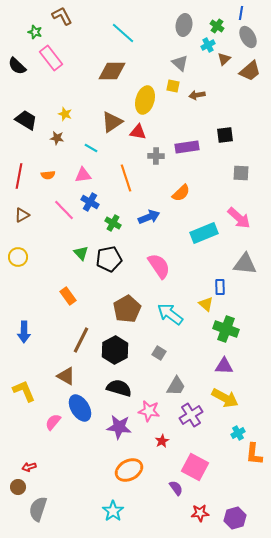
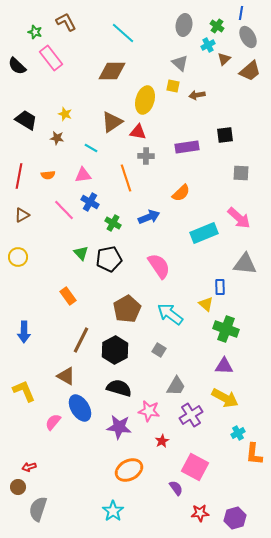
brown L-shape at (62, 16): moved 4 px right, 6 px down
gray cross at (156, 156): moved 10 px left
gray square at (159, 353): moved 3 px up
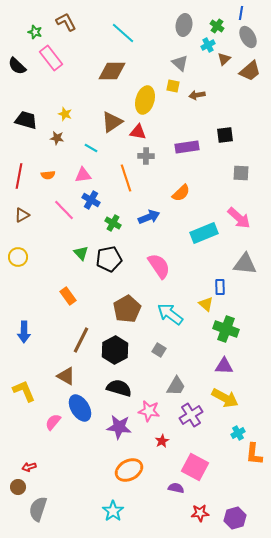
black trapezoid at (26, 120): rotated 15 degrees counterclockwise
blue cross at (90, 202): moved 1 px right, 2 px up
purple semicircle at (176, 488): rotated 42 degrees counterclockwise
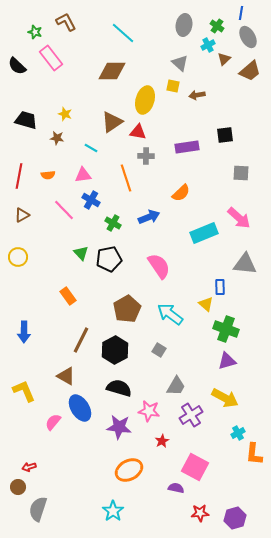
purple triangle at (224, 366): moved 3 px right, 5 px up; rotated 18 degrees counterclockwise
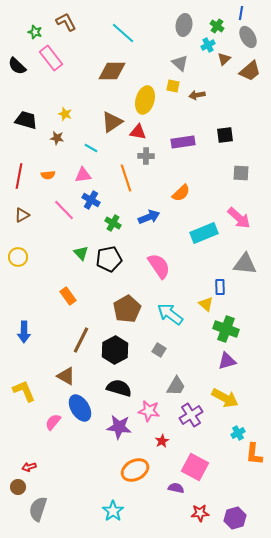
purple rectangle at (187, 147): moved 4 px left, 5 px up
orange ellipse at (129, 470): moved 6 px right
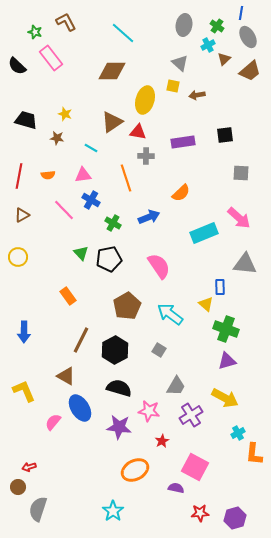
brown pentagon at (127, 309): moved 3 px up
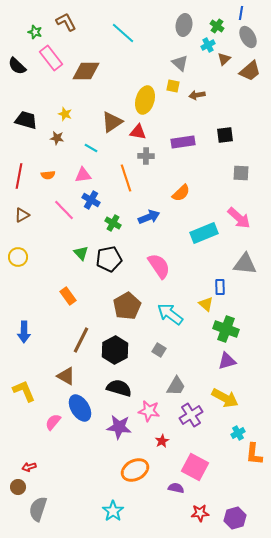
brown diamond at (112, 71): moved 26 px left
